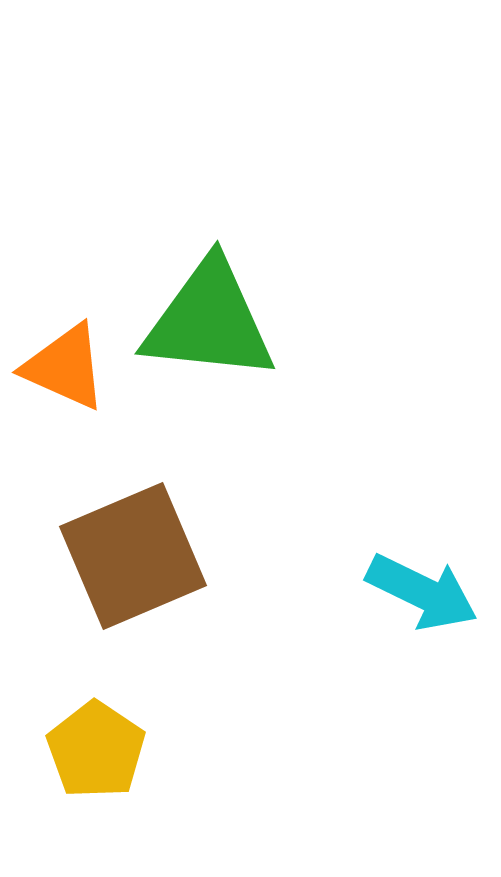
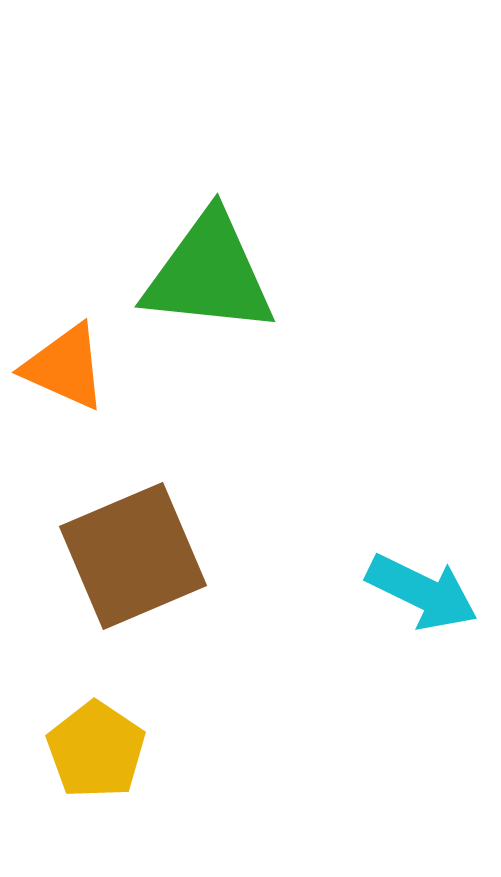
green triangle: moved 47 px up
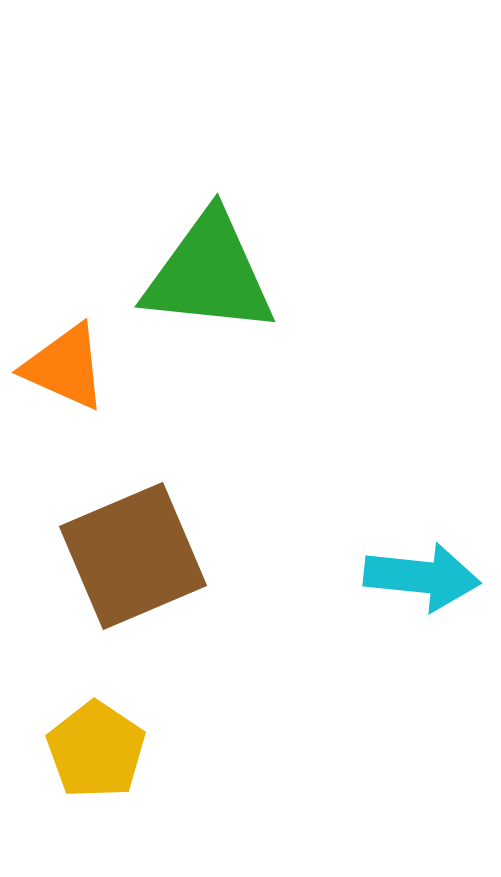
cyan arrow: moved 15 px up; rotated 20 degrees counterclockwise
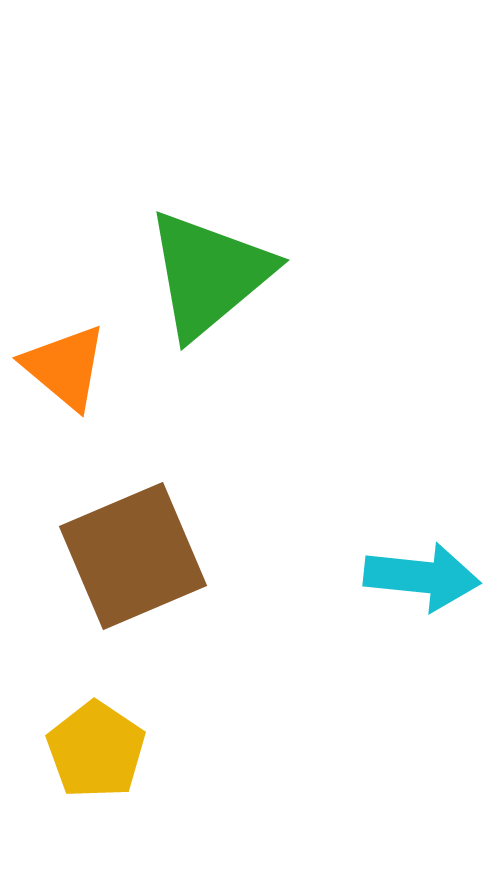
green triangle: rotated 46 degrees counterclockwise
orange triangle: rotated 16 degrees clockwise
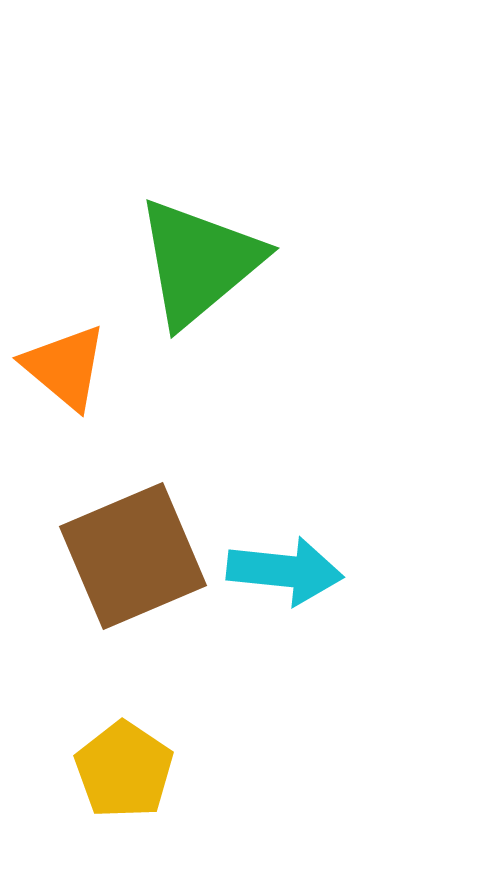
green triangle: moved 10 px left, 12 px up
cyan arrow: moved 137 px left, 6 px up
yellow pentagon: moved 28 px right, 20 px down
